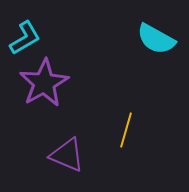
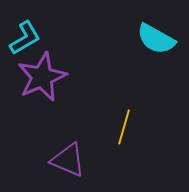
purple star: moved 2 px left, 6 px up; rotated 6 degrees clockwise
yellow line: moved 2 px left, 3 px up
purple triangle: moved 1 px right, 5 px down
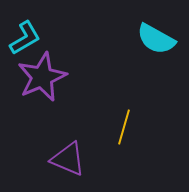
purple triangle: moved 1 px up
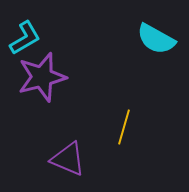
purple star: rotated 9 degrees clockwise
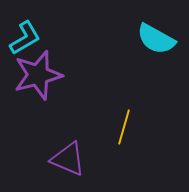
purple star: moved 4 px left, 2 px up
